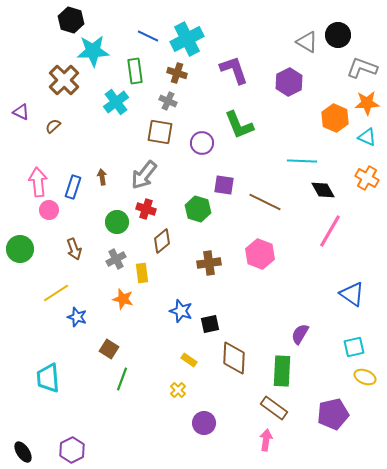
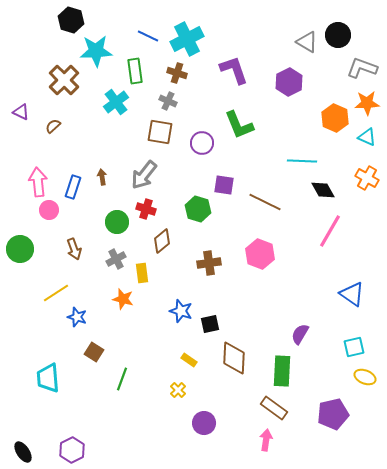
cyan star at (93, 51): moved 3 px right
brown square at (109, 349): moved 15 px left, 3 px down
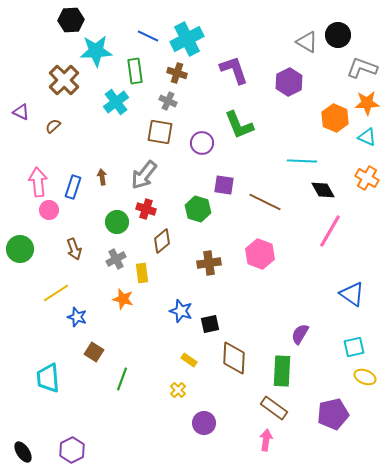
black hexagon at (71, 20): rotated 20 degrees counterclockwise
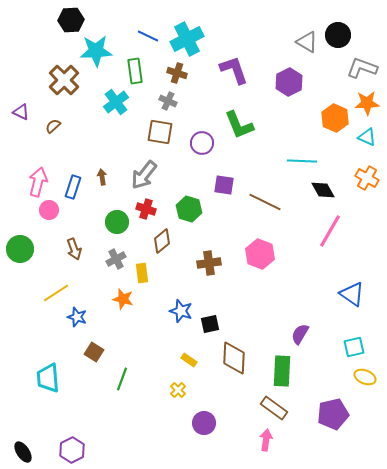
pink arrow at (38, 182): rotated 20 degrees clockwise
green hexagon at (198, 209): moved 9 px left
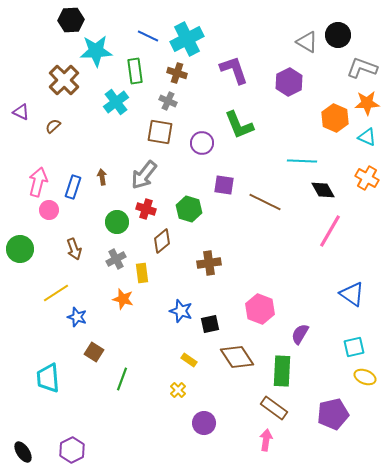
pink hexagon at (260, 254): moved 55 px down
brown diamond at (234, 358): moved 3 px right, 1 px up; rotated 36 degrees counterclockwise
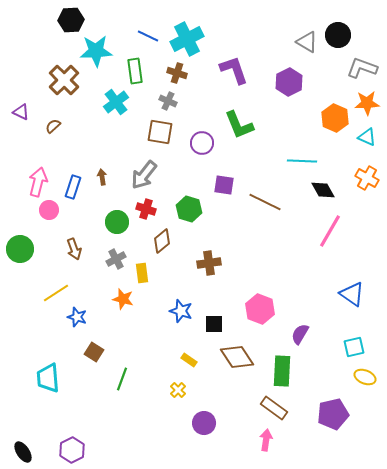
black square at (210, 324): moved 4 px right; rotated 12 degrees clockwise
